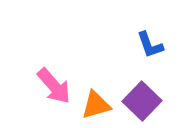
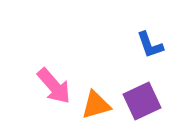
purple square: rotated 21 degrees clockwise
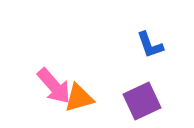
orange triangle: moved 17 px left, 7 px up
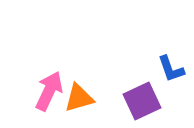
blue L-shape: moved 21 px right, 24 px down
pink arrow: moved 5 px left, 5 px down; rotated 114 degrees counterclockwise
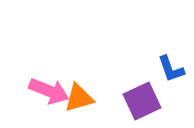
pink arrow: rotated 87 degrees clockwise
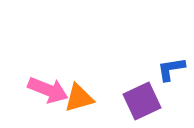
blue L-shape: rotated 100 degrees clockwise
pink arrow: moved 1 px left, 1 px up
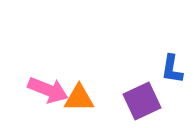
blue L-shape: moved 1 px right; rotated 72 degrees counterclockwise
orange triangle: rotated 16 degrees clockwise
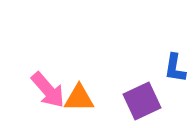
blue L-shape: moved 3 px right, 1 px up
pink arrow: rotated 27 degrees clockwise
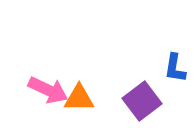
pink arrow: rotated 24 degrees counterclockwise
purple square: rotated 12 degrees counterclockwise
